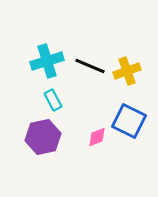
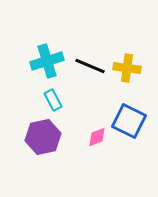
yellow cross: moved 3 px up; rotated 28 degrees clockwise
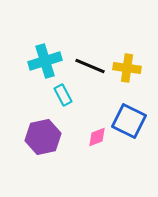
cyan cross: moved 2 px left
cyan rectangle: moved 10 px right, 5 px up
